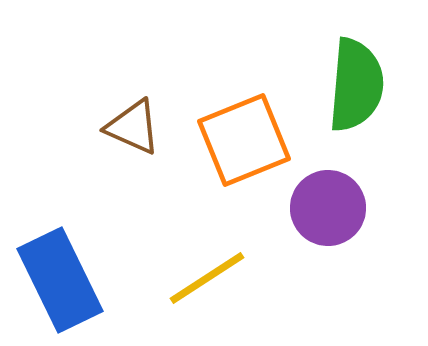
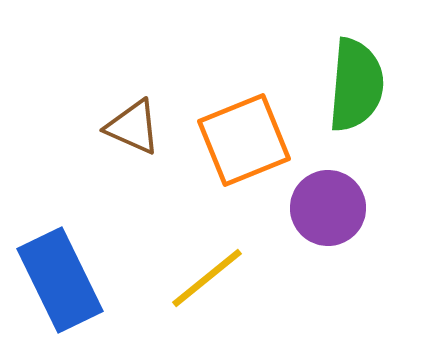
yellow line: rotated 6 degrees counterclockwise
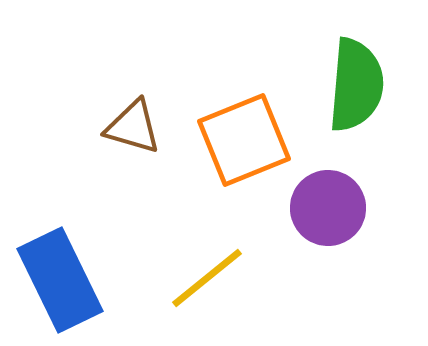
brown triangle: rotated 8 degrees counterclockwise
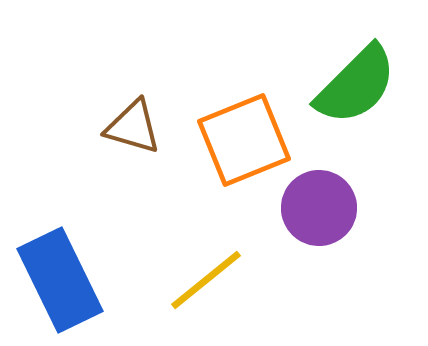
green semicircle: rotated 40 degrees clockwise
purple circle: moved 9 px left
yellow line: moved 1 px left, 2 px down
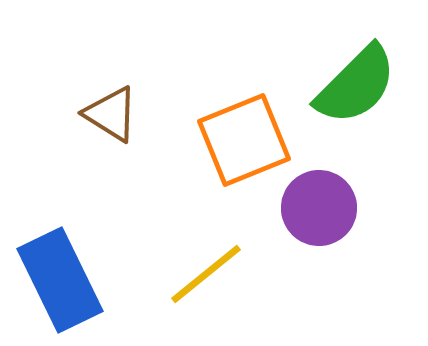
brown triangle: moved 22 px left, 13 px up; rotated 16 degrees clockwise
yellow line: moved 6 px up
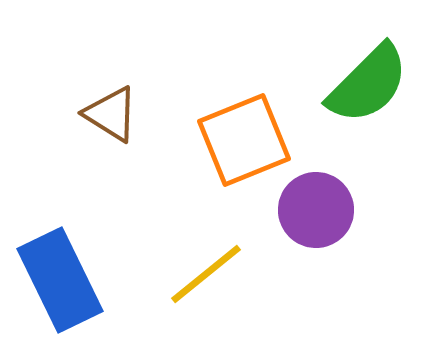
green semicircle: moved 12 px right, 1 px up
purple circle: moved 3 px left, 2 px down
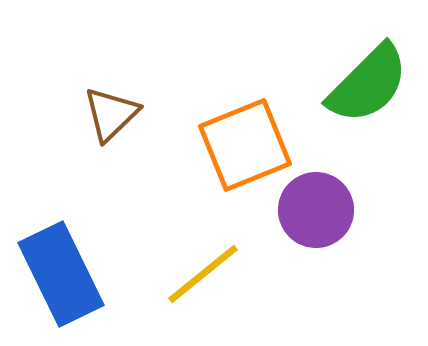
brown triangle: rotated 44 degrees clockwise
orange square: moved 1 px right, 5 px down
yellow line: moved 3 px left
blue rectangle: moved 1 px right, 6 px up
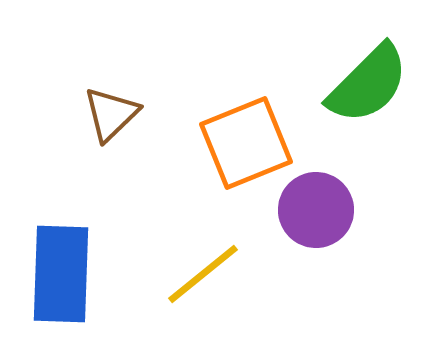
orange square: moved 1 px right, 2 px up
blue rectangle: rotated 28 degrees clockwise
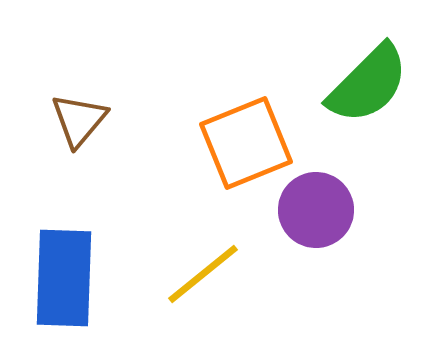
brown triangle: moved 32 px left, 6 px down; rotated 6 degrees counterclockwise
blue rectangle: moved 3 px right, 4 px down
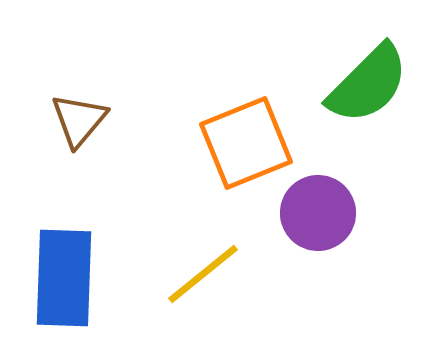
purple circle: moved 2 px right, 3 px down
